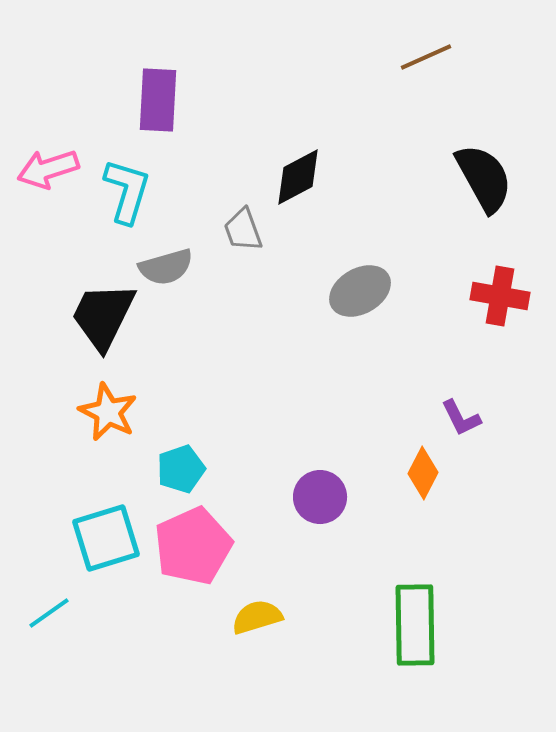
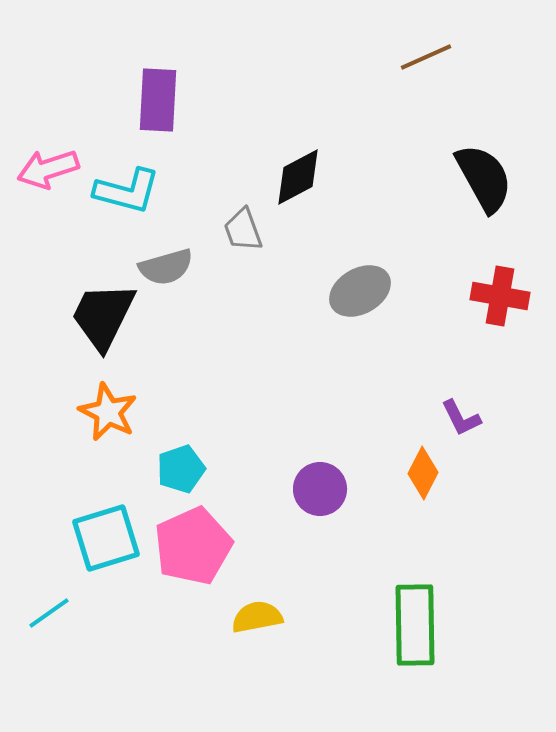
cyan L-shape: rotated 88 degrees clockwise
purple circle: moved 8 px up
yellow semicircle: rotated 6 degrees clockwise
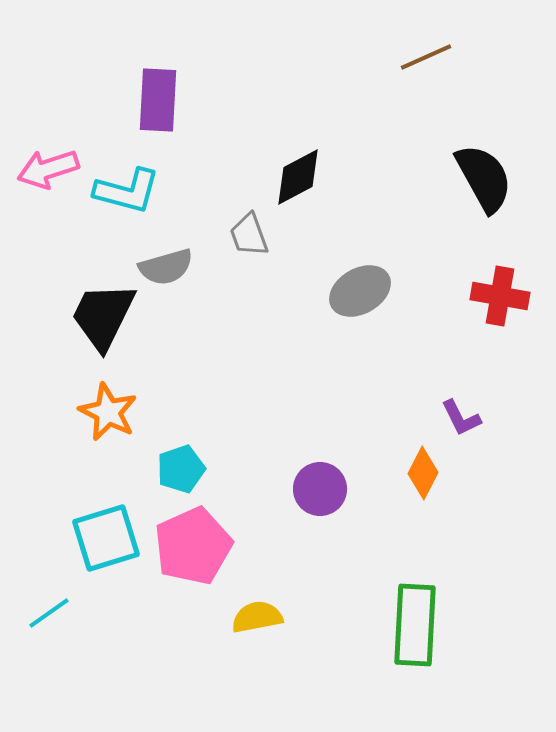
gray trapezoid: moved 6 px right, 5 px down
green rectangle: rotated 4 degrees clockwise
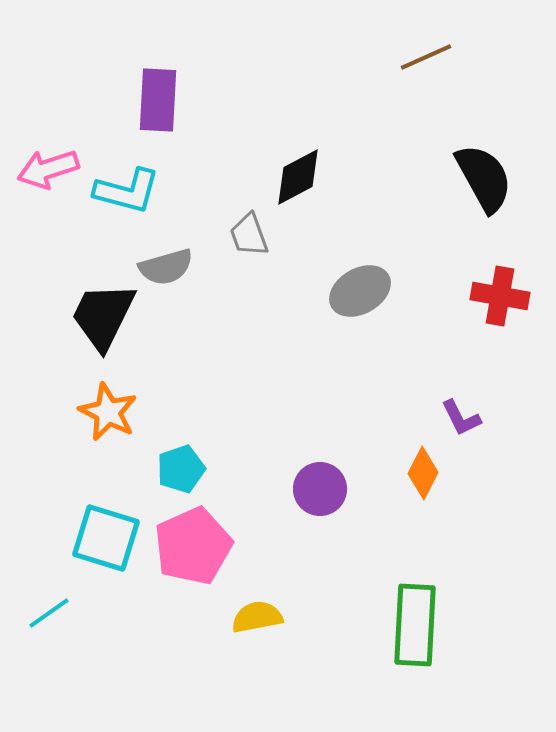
cyan square: rotated 34 degrees clockwise
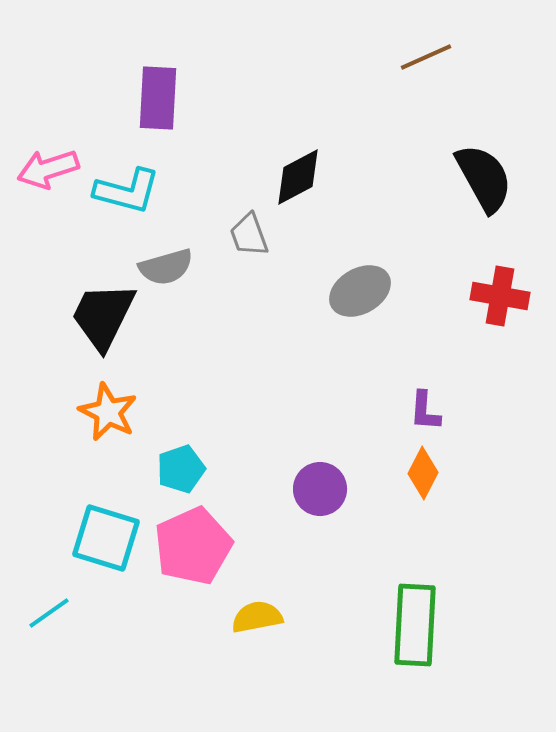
purple rectangle: moved 2 px up
purple L-shape: moved 36 px left, 7 px up; rotated 30 degrees clockwise
